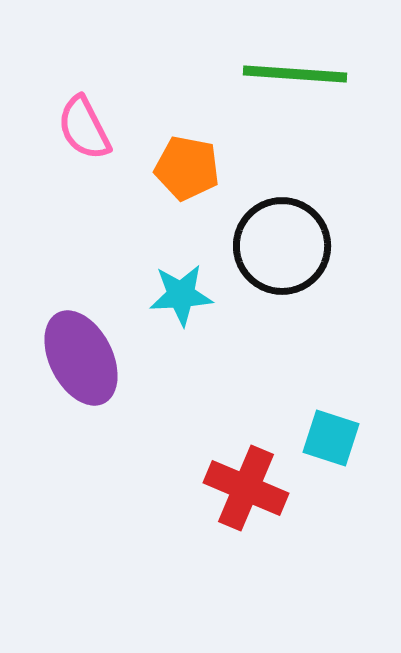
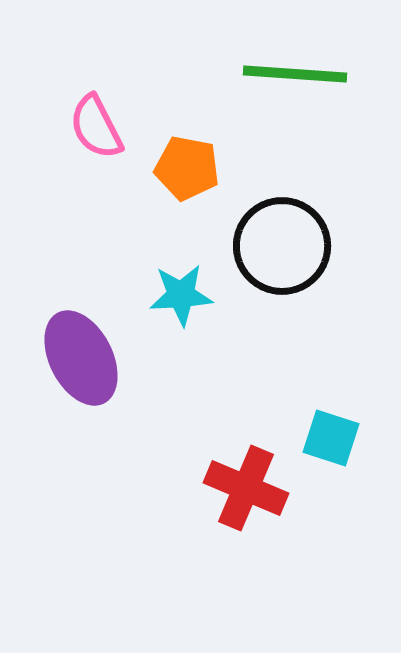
pink semicircle: moved 12 px right, 1 px up
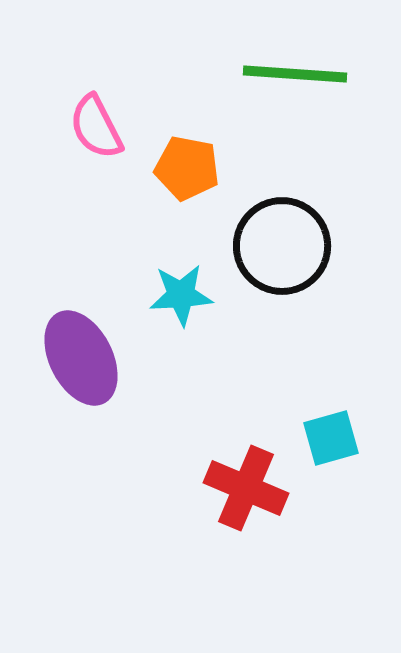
cyan square: rotated 34 degrees counterclockwise
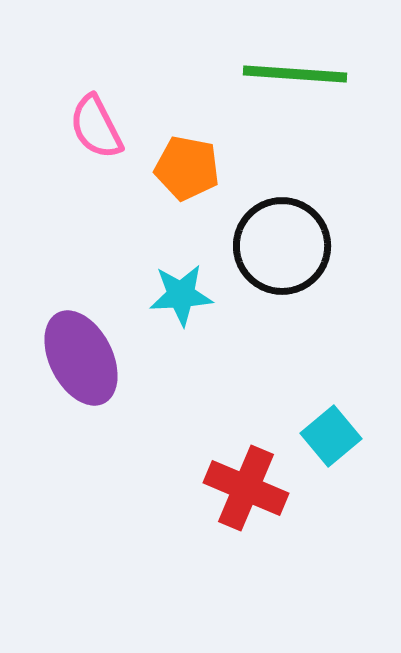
cyan square: moved 2 px up; rotated 24 degrees counterclockwise
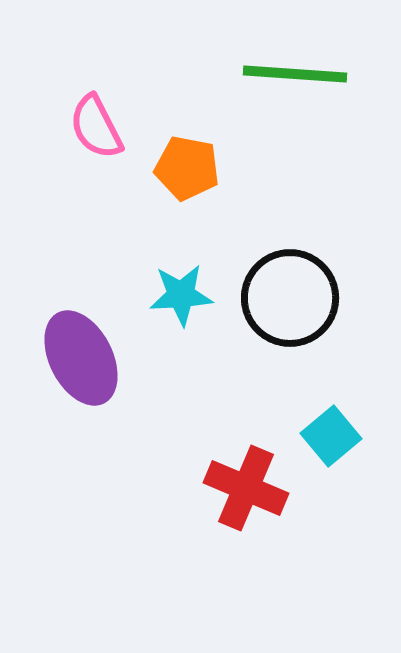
black circle: moved 8 px right, 52 px down
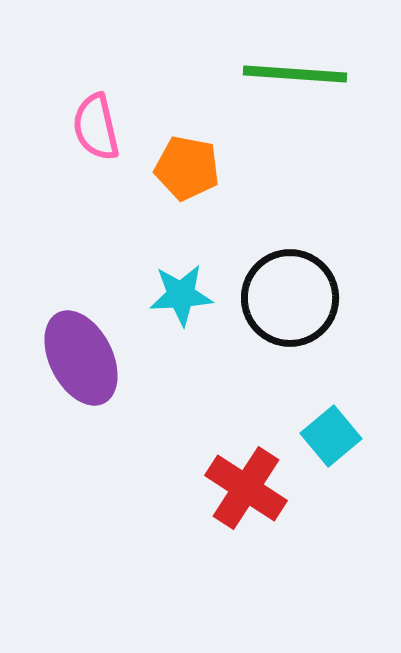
pink semicircle: rotated 14 degrees clockwise
red cross: rotated 10 degrees clockwise
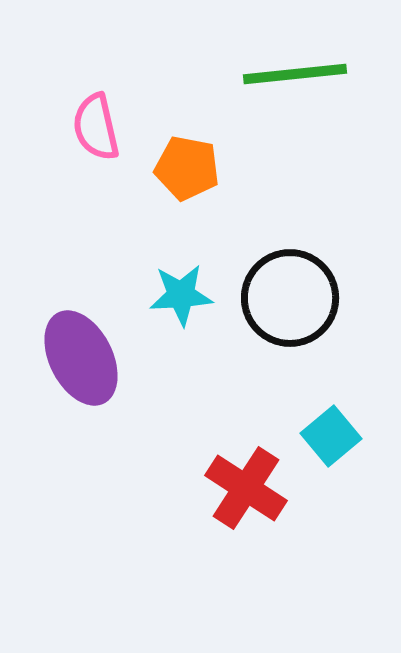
green line: rotated 10 degrees counterclockwise
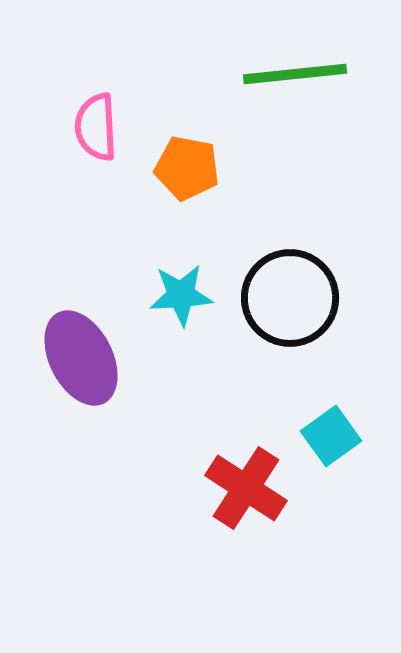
pink semicircle: rotated 10 degrees clockwise
cyan square: rotated 4 degrees clockwise
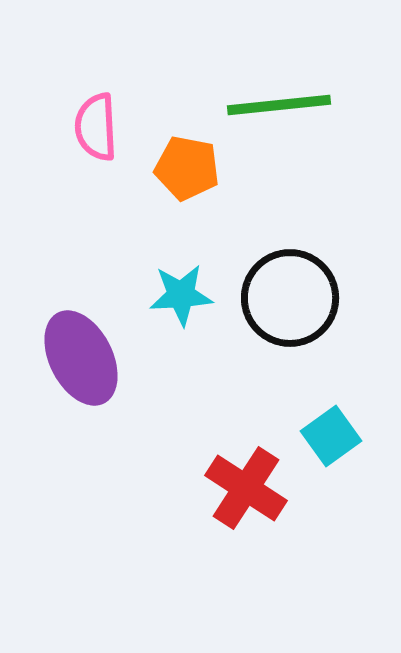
green line: moved 16 px left, 31 px down
